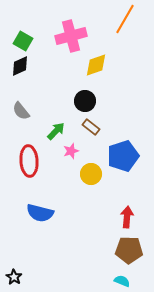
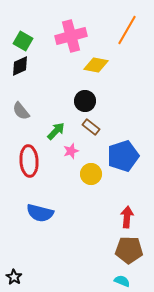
orange line: moved 2 px right, 11 px down
yellow diamond: rotated 30 degrees clockwise
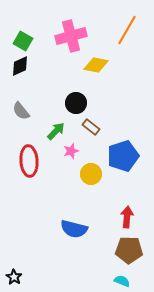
black circle: moved 9 px left, 2 px down
blue semicircle: moved 34 px right, 16 px down
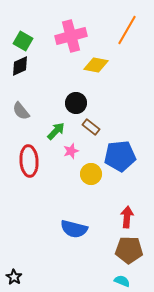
blue pentagon: moved 3 px left; rotated 12 degrees clockwise
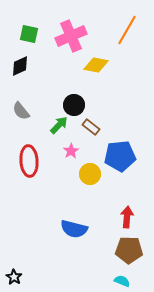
pink cross: rotated 8 degrees counterclockwise
green square: moved 6 px right, 7 px up; rotated 18 degrees counterclockwise
black circle: moved 2 px left, 2 px down
green arrow: moved 3 px right, 6 px up
pink star: rotated 14 degrees counterclockwise
yellow circle: moved 1 px left
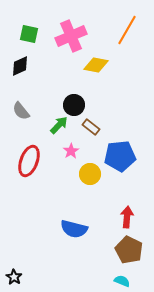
red ellipse: rotated 24 degrees clockwise
brown pentagon: rotated 24 degrees clockwise
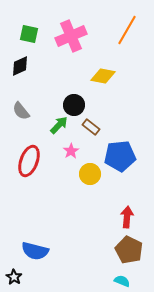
yellow diamond: moved 7 px right, 11 px down
blue semicircle: moved 39 px left, 22 px down
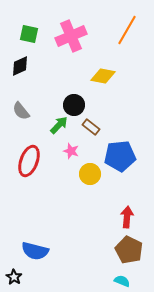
pink star: rotated 21 degrees counterclockwise
